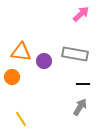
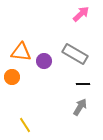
gray rectangle: rotated 20 degrees clockwise
yellow line: moved 4 px right, 6 px down
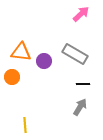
yellow line: rotated 28 degrees clockwise
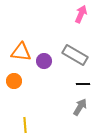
pink arrow: rotated 24 degrees counterclockwise
gray rectangle: moved 1 px down
orange circle: moved 2 px right, 4 px down
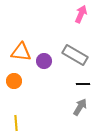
yellow line: moved 9 px left, 2 px up
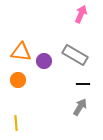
orange circle: moved 4 px right, 1 px up
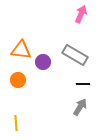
orange triangle: moved 2 px up
purple circle: moved 1 px left, 1 px down
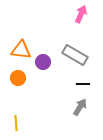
orange circle: moved 2 px up
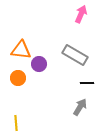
purple circle: moved 4 px left, 2 px down
black line: moved 4 px right, 1 px up
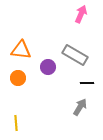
purple circle: moved 9 px right, 3 px down
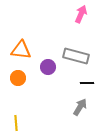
gray rectangle: moved 1 px right, 1 px down; rotated 15 degrees counterclockwise
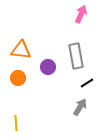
gray rectangle: rotated 65 degrees clockwise
black line: rotated 32 degrees counterclockwise
